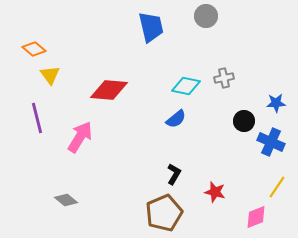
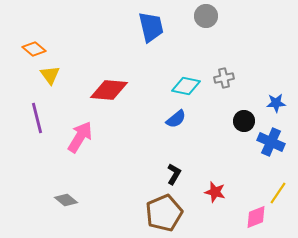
yellow line: moved 1 px right, 6 px down
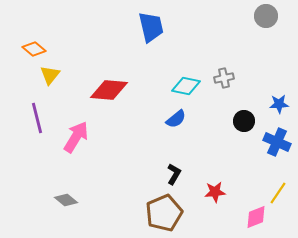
gray circle: moved 60 px right
yellow triangle: rotated 15 degrees clockwise
blue star: moved 3 px right, 1 px down
pink arrow: moved 4 px left
blue cross: moved 6 px right
red star: rotated 20 degrees counterclockwise
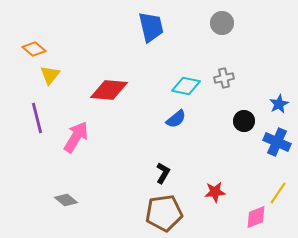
gray circle: moved 44 px left, 7 px down
blue star: rotated 24 degrees counterclockwise
black L-shape: moved 11 px left, 1 px up
brown pentagon: rotated 15 degrees clockwise
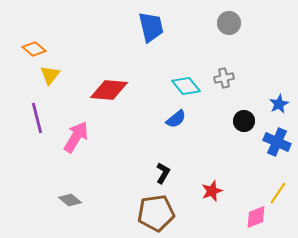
gray circle: moved 7 px right
cyan diamond: rotated 40 degrees clockwise
red star: moved 3 px left, 1 px up; rotated 15 degrees counterclockwise
gray diamond: moved 4 px right
brown pentagon: moved 8 px left
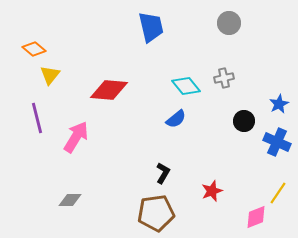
gray diamond: rotated 40 degrees counterclockwise
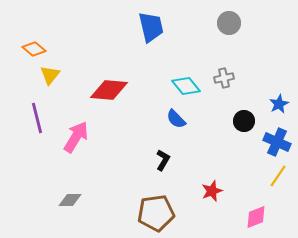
blue semicircle: rotated 85 degrees clockwise
black L-shape: moved 13 px up
yellow line: moved 17 px up
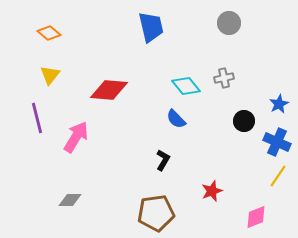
orange diamond: moved 15 px right, 16 px up
